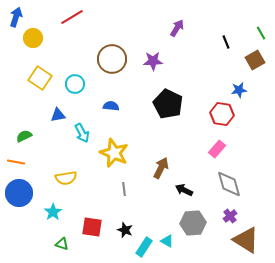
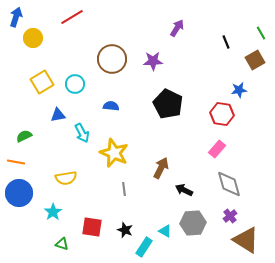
yellow square: moved 2 px right, 4 px down; rotated 25 degrees clockwise
cyan triangle: moved 2 px left, 10 px up
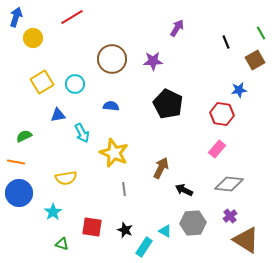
gray diamond: rotated 68 degrees counterclockwise
